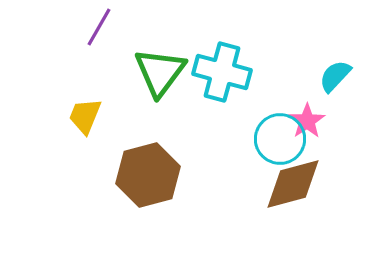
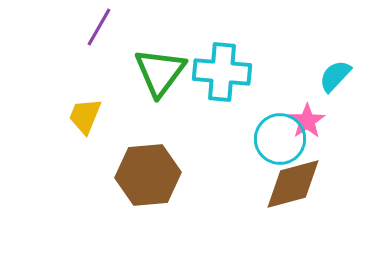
cyan cross: rotated 10 degrees counterclockwise
brown hexagon: rotated 10 degrees clockwise
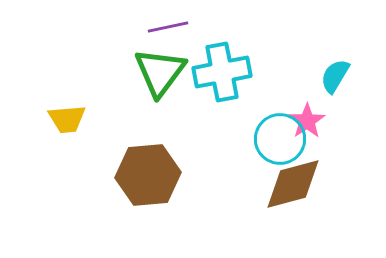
purple line: moved 69 px right; rotated 48 degrees clockwise
cyan cross: rotated 16 degrees counterclockwise
cyan semicircle: rotated 12 degrees counterclockwise
yellow trapezoid: moved 18 px left, 3 px down; rotated 117 degrees counterclockwise
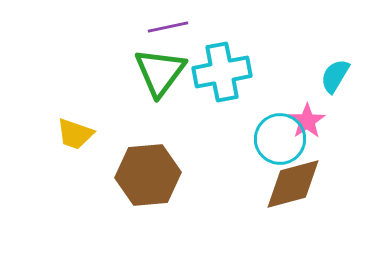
yellow trapezoid: moved 8 px right, 15 px down; rotated 24 degrees clockwise
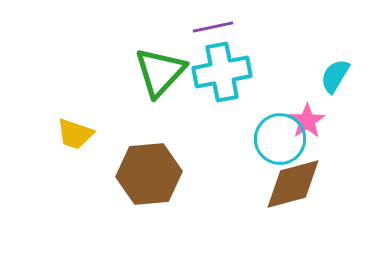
purple line: moved 45 px right
green triangle: rotated 6 degrees clockwise
brown hexagon: moved 1 px right, 1 px up
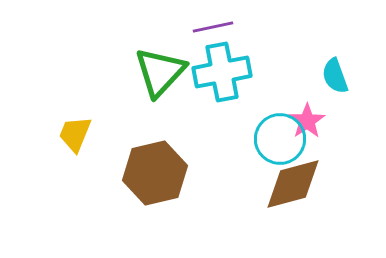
cyan semicircle: rotated 51 degrees counterclockwise
yellow trapezoid: rotated 93 degrees clockwise
brown hexagon: moved 6 px right, 1 px up; rotated 8 degrees counterclockwise
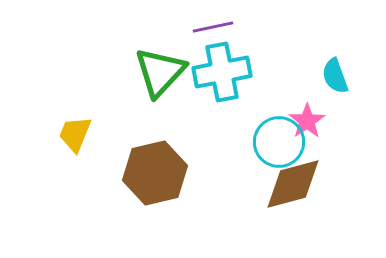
cyan circle: moved 1 px left, 3 px down
